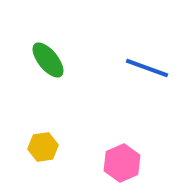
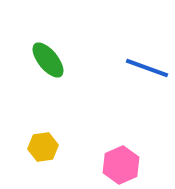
pink hexagon: moved 1 px left, 2 px down
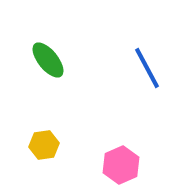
blue line: rotated 42 degrees clockwise
yellow hexagon: moved 1 px right, 2 px up
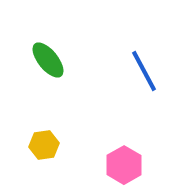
blue line: moved 3 px left, 3 px down
pink hexagon: moved 3 px right; rotated 6 degrees counterclockwise
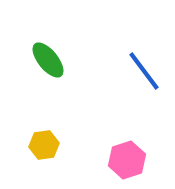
blue line: rotated 9 degrees counterclockwise
pink hexagon: moved 3 px right, 5 px up; rotated 12 degrees clockwise
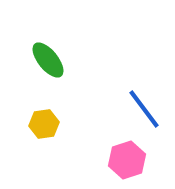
blue line: moved 38 px down
yellow hexagon: moved 21 px up
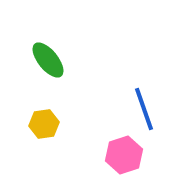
blue line: rotated 18 degrees clockwise
pink hexagon: moved 3 px left, 5 px up
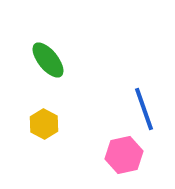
yellow hexagon: rotated 24 degrees counterclockwise
pink hexagon: rotated 6 degrees clockwise
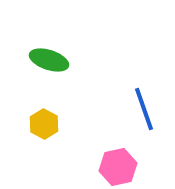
green ellipse: moved 1 px right; rotated 33 degrees counterclockwise
pink hexagon: moved 6 px left, 12 px down
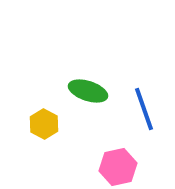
green ellipse: moved 39 px right, 31 px down
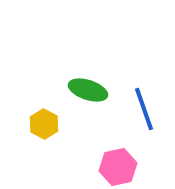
green ellipse: moved 1 px up
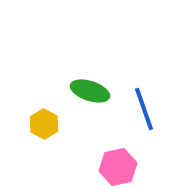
green ellipse: moved 2 px right, 1 px down
